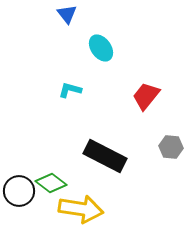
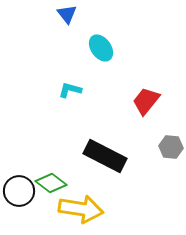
red trapezoid: moved 5 px down
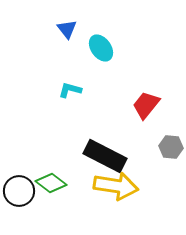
blue triangle: moved 15 px down
red trapezoid: moved 4 px down
yellow arrow: moved 35 px right, 23 px up
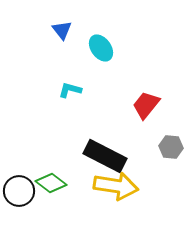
blue triangle: moved 5 px left, 1 px down
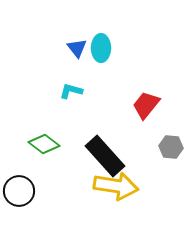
blue triangle: moved 15 px right, 18 px down
cyan ellipse: rotated 36 degrees clockwise
cyan L-shape: moved 1 px right, 1 px down
black rectangle: rotated 21 degrees clockwise
green diamond: moved 7 px left, 39 px up
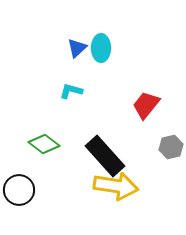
blue triangle: rotated 25 degrees clockwise
gray hexagon: rotated 20 degrees counterclockwise
black circle: moved 1 px up
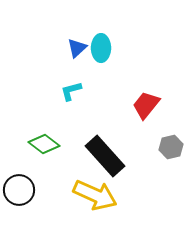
cyan L-shape: rotated 30 degrees counterclockwise
yellow arrow: moved 21 px left, 9 px down; rotated 15 degrees clockwise
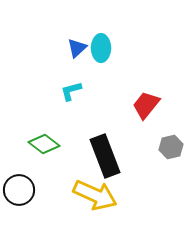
black rectangle: rotated 21 degrees clockwise
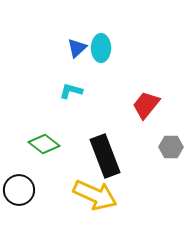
cyan L-shape: rotated 30 degrees clockwise
gray hexagon: rotated 15 degrees clockwise
